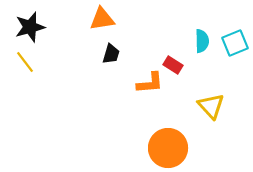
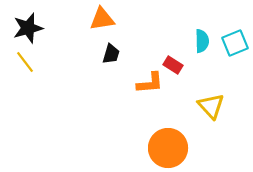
black star: moved 2 px left, 1 px down
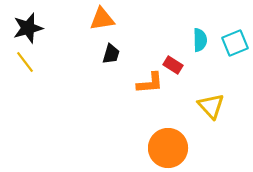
cyan semicircle: moved 2 px left, 1 px up
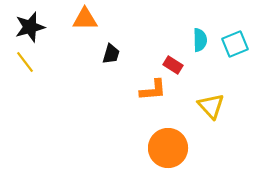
orange triangle: moved 17 px left; rotated 8 degrees clockwise
black star: moved 2 px right, 1 px up
cyan square: moved 1 px down
orange L-shape: moved 3 px right, 7 px down
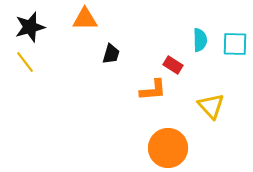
cyan square: rotated 24 degrees clockwise
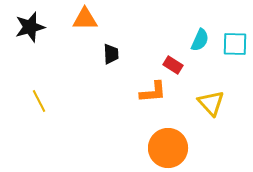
cyan semicircle: rotated 25 degrees clockwise
black trapezoid: rotated 20 degrees counterclockwise
yellow line: moved 14 px right, 39 px down; rotated 10 degrees clockwise
orange L-shape: moved 2 px down
yellow triangle: moved 3 px up
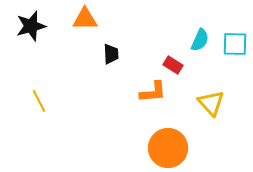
black star: moved 1 px right, 1 px up
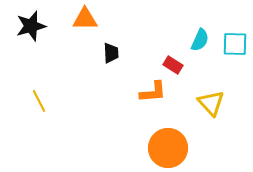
black trapezoid: moved 1 px up
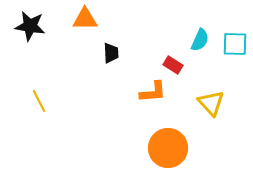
black star: moved 1 px left; rotated 24 degrees clockwise
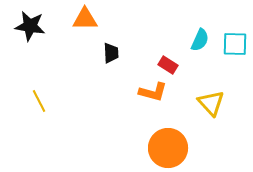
red rectangle: moved 5 px left
orange L-shape: rotated 20 degrees clockwise
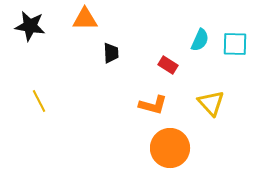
orange L-shape: moved 13 px down
orange circle: moved 2 px right
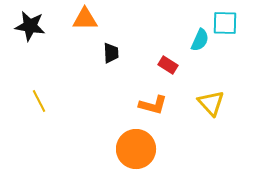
cyan square: moved 10 px left, 21 px up
orange circle: moved 34 px left, 1 px down
